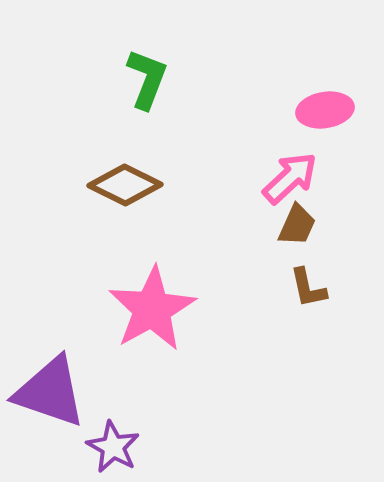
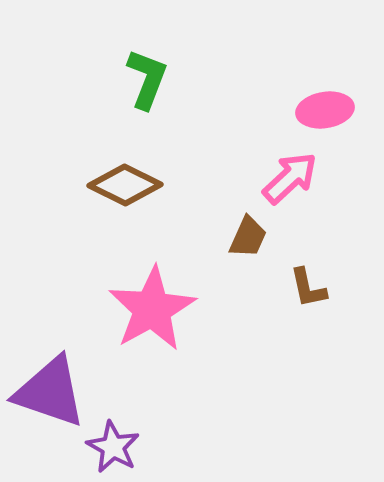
brown trapezoid: moved 49 px left, 12 px down
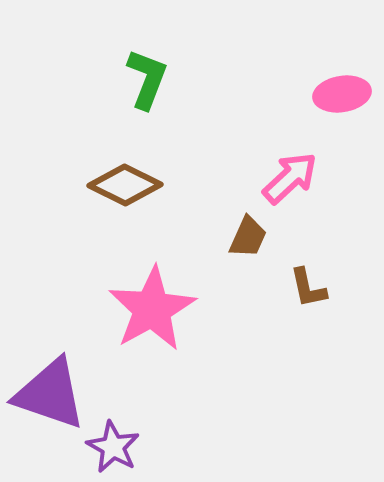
pink ellipse: moved 17 px right, 16 px up
purple triangle: moved 2 px down
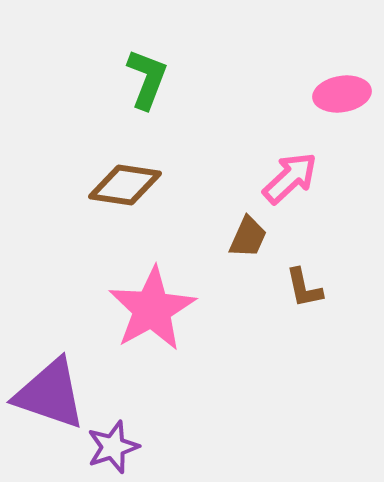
brown diamond: rotated 18 degrees counterclockwise
brown L-shape: moved 4 px left
purple star: rotated 24 degrees clockwise
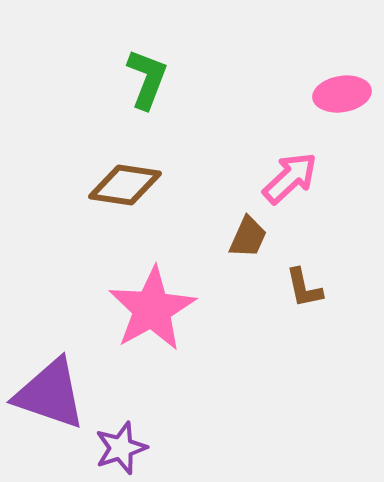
purple star: moved 8 px right, 1 px down
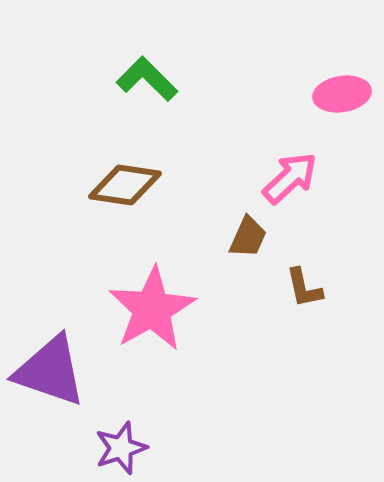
green L-shape: rotated 66 degrees counterclockwise
purple triangle: moved 23 px up
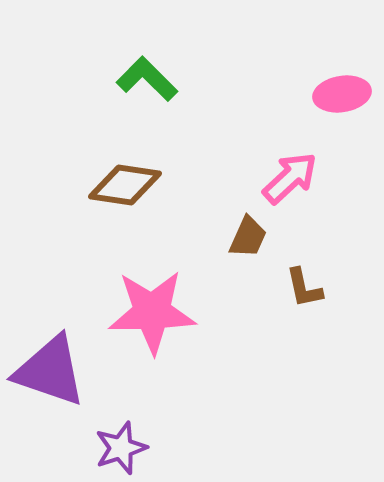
pink star: moved 3 px down; rotated 28 degrees clockwise
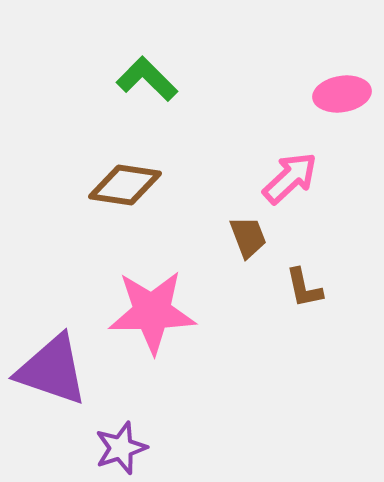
brown trapezoid: rotated 45 degrees counterclockwise
purple triangle: moved 2 px right, 1 px up
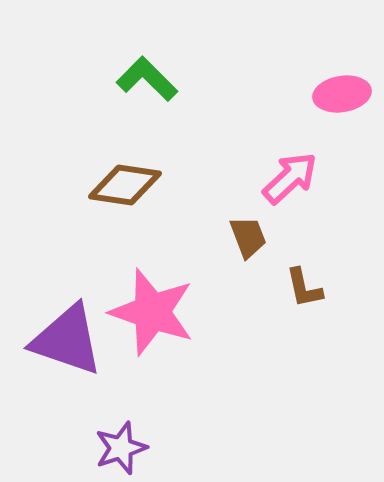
pink star: rotated 20 degrees clockwise
purple triangle: moved 15 px right, 30 px up
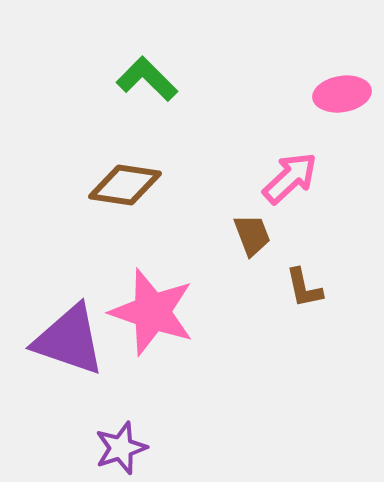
brown trapezoid: moved 4 px right, 2 px up
purple triangle: moved 2 px right
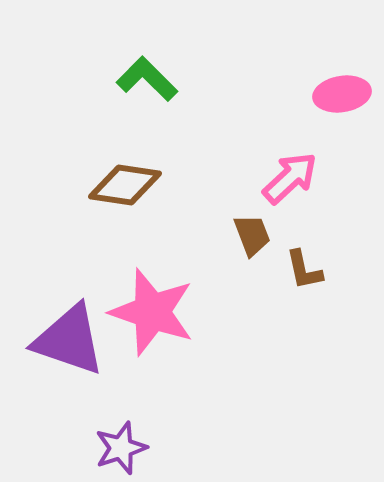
brown L-shape: moved 18 px up
